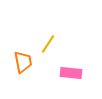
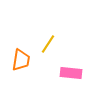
orange trapezoid: moved 2 px left, 2 px up; rotated 20 degrees clockwise
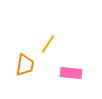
orange trapezoid: moved 4 px right, 5 px down
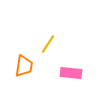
orange trapezoid: moved 1 px left, 1 px down
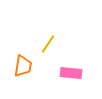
orange trapezoid: moved 1 px left
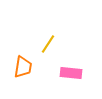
orange trapezoid: moved 1 px down
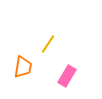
pink rectangle: moved 4 px left, 3 px down; rotated 65 degrees counterclockwise
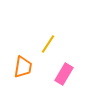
pink rectangle: moved 3 px left, 2 px up
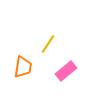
pink rectangle: moved 2 px right, 3 px up; rotated 20 degrees clockwise
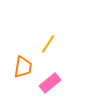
pink rectangle: moved 16 px left, 12 px down
